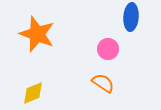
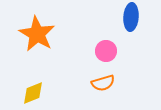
orange star: rotated 9 degrees clockwise
pink circle: moved 2 px left, 2 px down
orange semicircle: rotated 130 degrees clockwise
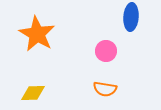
orange semicircle: moved 2 px right, 6 px down; rotated 25 degrees clockwise
yellow diamond: rotated 20 degrees clockwise
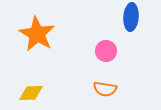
yellow diamond: moved 2 px left
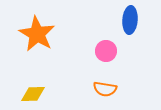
blue ellipse: moved 1 px left, 3 px down
yellow diamond: moved 2 px right, 1 px down
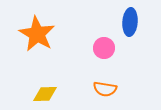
blue ellipse: moved 2 px down
pink circle: moved 2 px left, 3 px up
yellow diamond: moved 12 px right
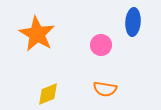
blue ellipse: moved 3 px right
pink circle: moved 3 px left, 3 px up
yellow diamond: moved 3 px right; rotated 20 degrees counterclockwise
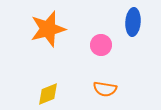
orange star: moved 11 px right, 5 px up; rotated 27 degrees clockwise
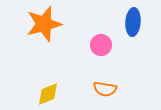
orange star: moved 4 px left, 5 px up
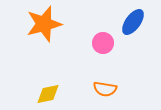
blue ellipse: rotated 32 degrees clockwise
pink circle: moved 2 px right, 2 px up
yellow diamond: rotated 10 degrees clockwise
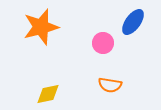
orange star: moved 3 px left, 3 px down
orange semicircle: moved 5 px right, 4 px up
